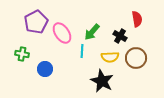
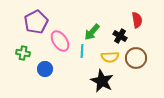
red semicircle: moved 1 px down
pink ellipse: moved 2 px left, 8 px down
green cross: moved 1 px right, 1 px up
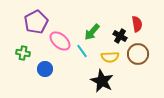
red semicircle: moved 4 px down
pink ellipse: rotated 15 degrees counterclockwise
cyan line: rotated 40 degrees counterclockwise
brown circle: moved 2 px right, 4 px up
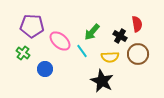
purple pentagon: moved 4 px left, 4 px down; rotated 30 degrees clockwise
green cross: rotated 24 degrees clockwise
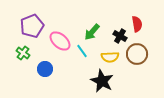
purple pentagon: rotated 25 degrees counterclockwise
brown circle: moved 1 px left
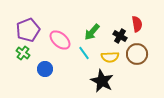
purple pentagon: moved 4 px left, 4 px down
pink ellipse: moved 1 px up
cyan line: moved 2 px right, 2 px down
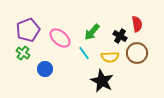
pink ellipse: moved 2 px up
brown circle: moved 1 px up
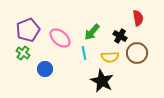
red semicircle: moved 1 px right, 6 px up
cyan line: rotated 24 degrees clockwise
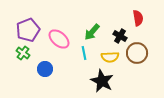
pink ellipse: moved 1 px left, 1 px down
